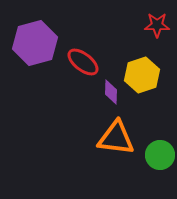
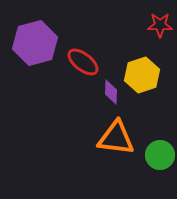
red star: moved 3 px right
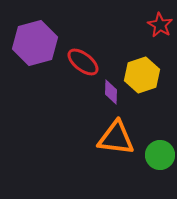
red star: rotated 30 degrees clockwise
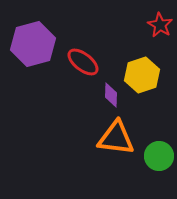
purple hexagon: moved 2 px left, 1 px down
purple diamond: moved 3 px down
green circle: moved 1 px left, 1 px down
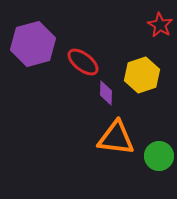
purple diamond: moved 5 px left, 2 px up
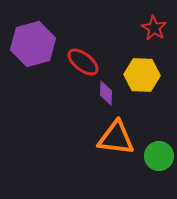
red star: moved 6 px left, 3 px down
yellow hexagon: rotated 20 degrees clockwise
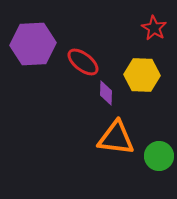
purple hexagon: rotated 12 degrees clockwise
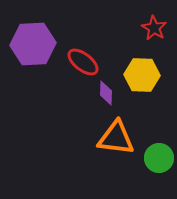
green circle: moved 2 px down
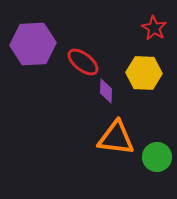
yellow hexagon: moved 2 px right, 2 px up
purple diamond: moved 2 px up
green circle: moved 2 px left, 1 px up
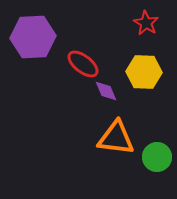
red star: moved 8 px left, 5 px up
purple hexagon: moved 7 px up
red ellipse: moved 2 px down
yellow hexagon: moved 1 px up
purple diamond: rotated 25 degrees counterclockwise
